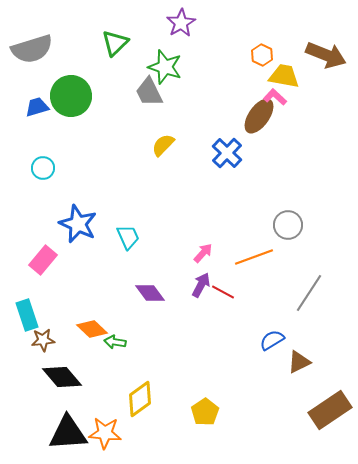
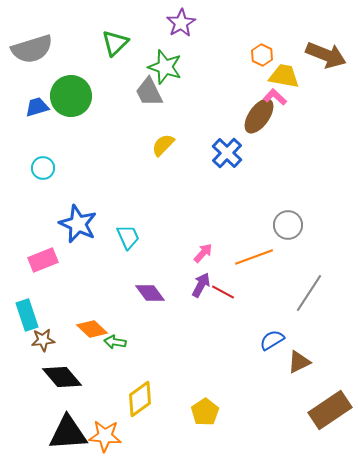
pink rectangle: rotated 28 degrees clockwise
orange star: moved 3 px down
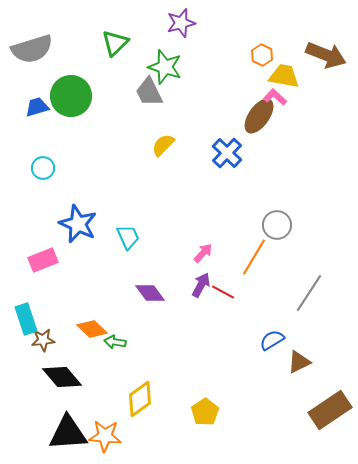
purple star: rotated 16 degrees clockwise
gray circle: moved 11 px left
orange line: rotated 39 degrees counterclockwise
cyan rectangle: moved 1 px left, 4 px down
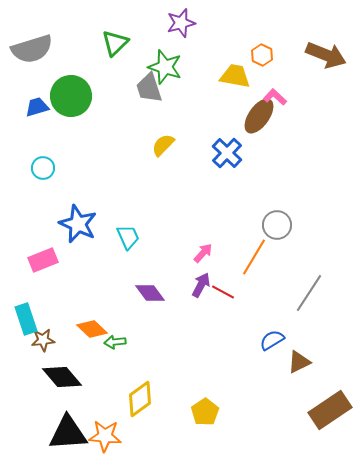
yellow trapezoid: moved 49 px left
gray trapezoid: moved 4 px up; rotated 8 degrees clockwise
green arrow: rotated 15 degrees counterclockwise
